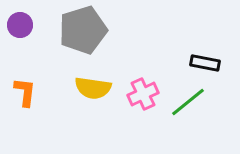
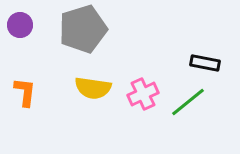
gray pentagon: moved 1 px up
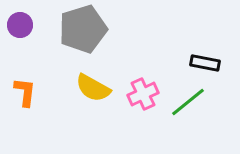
yellow semicircle: rotated 21 degrees clockwise
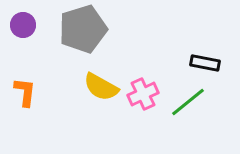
purple circle: moved 3 px right
yellow semicircle: moved 8 px right, 1 px up
